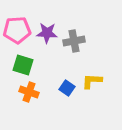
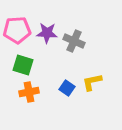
gray cross: rotated 35 degrees clockwise
yellow L-shape: moved 1 px down; rotated 15 degrees counterclockwise
orange cross: rotated 30 degrees counterclockwise
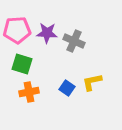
green square: moved 1 px left, 1 px up
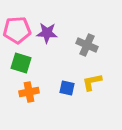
gray cross: moved 13 px right, 4 px down
green square: moved 1 px left, 1 px up
blue square: rotated 21 degrees counterclockwise
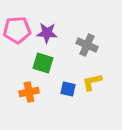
green square: moved 22 px right
blue square: moved 1 px right, 1 px down
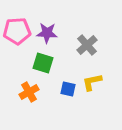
pink pentagon: moved 1 px down
gray cross: rotated 25 degrees clockwise
orange cross: rotated 18 degrees counterclockwise
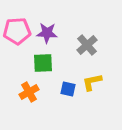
green square: rotated 20 degrees counterclockwise
